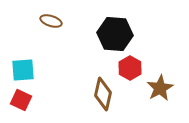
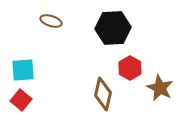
black hexagon: moved 2 px left, 6 px up; rotated 8 degrees counterclockwise
brown star: rotated 16 degrees counterclockwise
red square: rotated 15 degrees clockwise
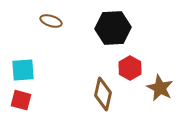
red square: rotated 25 degrees counterclockwise
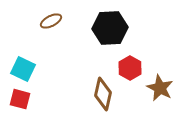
brown ellipse: rotated 45 degrees counterclockwise
black hexagon: moved 3 px left
cyan square: moved 1 px up; rotated 30 degrees clockwise
red square: moved 1 px left, 1 px up
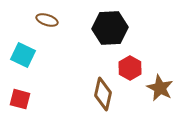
brown ellipse: moved 4 px left, 1 px up; rotated 45 degrees clockwise
cyan square: moved 14 px up
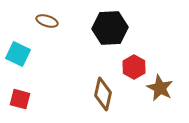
brown ellipse: moved 1 px down
cyan square: moved 5 px left, 1 px up
red hexagon: moved 4 px right, 1 px up
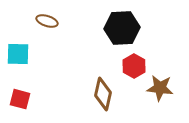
black hexagon: moved 12 px right
cyan square: rotated 25 degrees counterclockwise
red hexagon: moved 1 px up
brown star: rotated 20 degrees counterclockwise
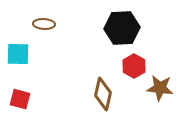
brown ellipse: moved 3 px left, 3 px down; rotated 15 degrees counterclockwise
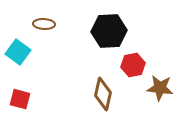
black hexagon: moved 13 px left, 3 px down
cyan square: moved 2 px up; rotated 35 degrees clockwise
red hexagon: moved 1 px left, 1 px up; rotated 20 degrees clockwise
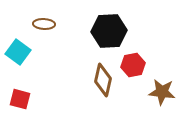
brown star: moved 2 px right, 4 px down
brown diamond: moved 14 px up
